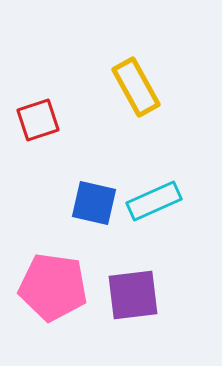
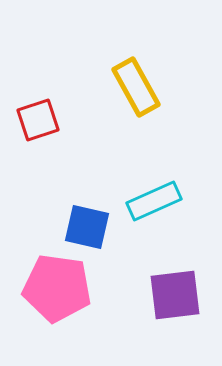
blue square: moved 7 px left, 24 px down
pink pentagon: moved 4 px right, 1 px down
purple square: moved 42 px right
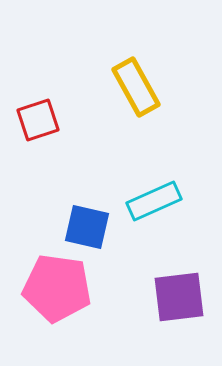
purple square: moved 4 px right, 2 px down
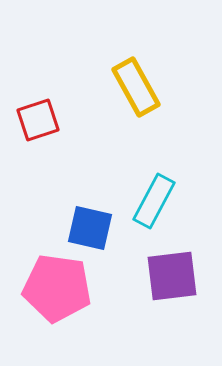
cyan rectangle: rotated 38 degrees counterclockwise
blue square: moved 3 px right, 1 px down
purple square: moved 7 px left, 21 px up
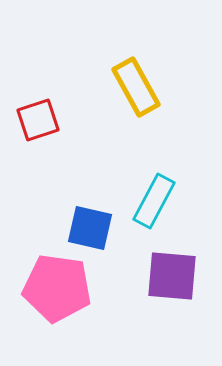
purple square: rotated 12 degrees clockwise
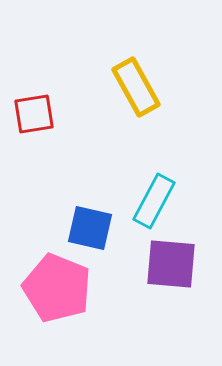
red square: moved 4 px left, 6 px up; rotated 9 degrees clockwise
purple square: moved 1 px left, 12 px up
pink pentagon: rotated 14 degrees clockwise
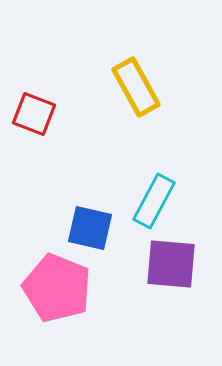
red square: rotated 30 degrees clockwise
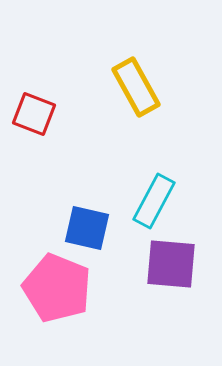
blue square: moved 3 px left
